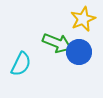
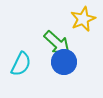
green arrow: rotated 20 degrees clockwise
blue circle: moved 15 px left, 10 px down
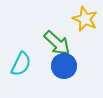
yellow star: moved 2 px right; rotated 25 degrees counterclockwise
blue circle: moved 4 px down
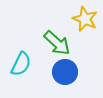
blue circle: moved 1 px right, 6 px down
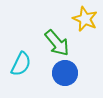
green arrow: rotated 8 degrees clockwise
blue circle: moved 1 px down
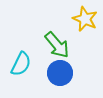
green arrow: moved 2 px down
blue circle: moved 5 px left
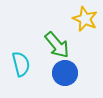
cyan semicircle: rotated 40 degrees counterclockwise
blue circle: moved 5 px right
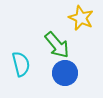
yellow star: moved 4 px left, 1 px up
